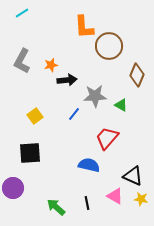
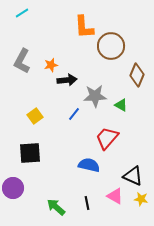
brown circle: moved 2 px right
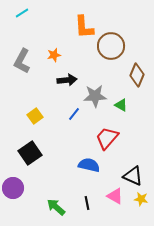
orange star: moved 3 px right, 10 px up
black square: rotated 30 degrees counterclockwise
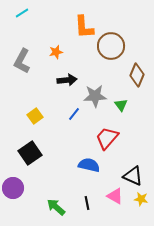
orange star: moved 2 px right, 3 px up
green triangle: rotated 24 degrees clockwise
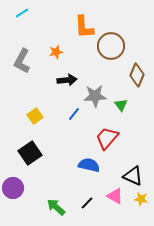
black line: rotated 56 degrees clockwise
